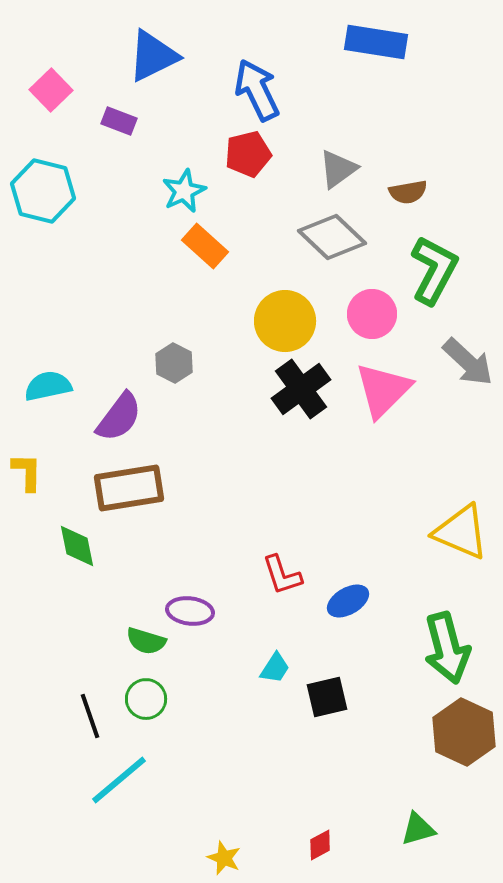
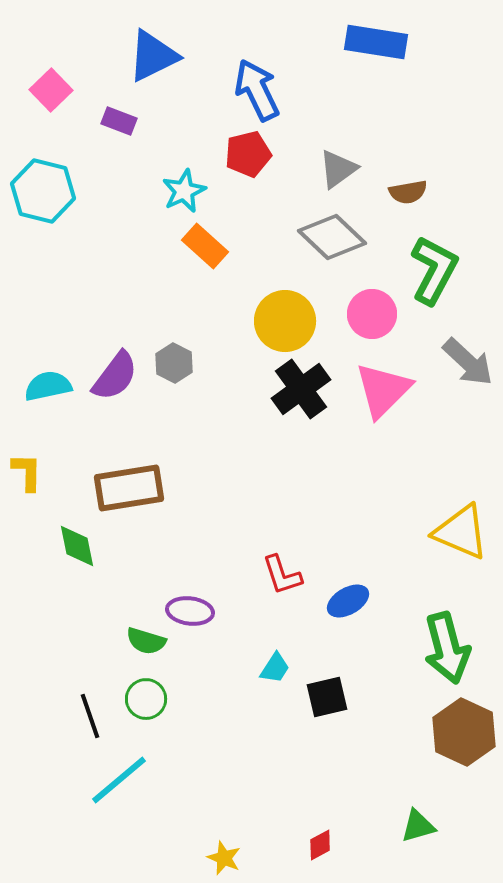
purple semicircle: moved 4 px left, 41 px up
green triangle: moved 3 px up
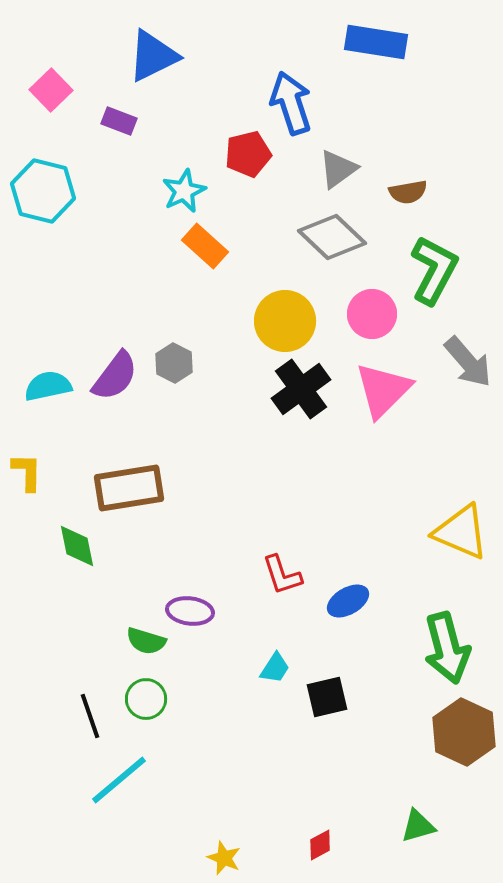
blue arrow: moved 34 px right, 13 px down; rotated 8 degrees clockwise
gray arrow: rotated 6 degrees clockwise
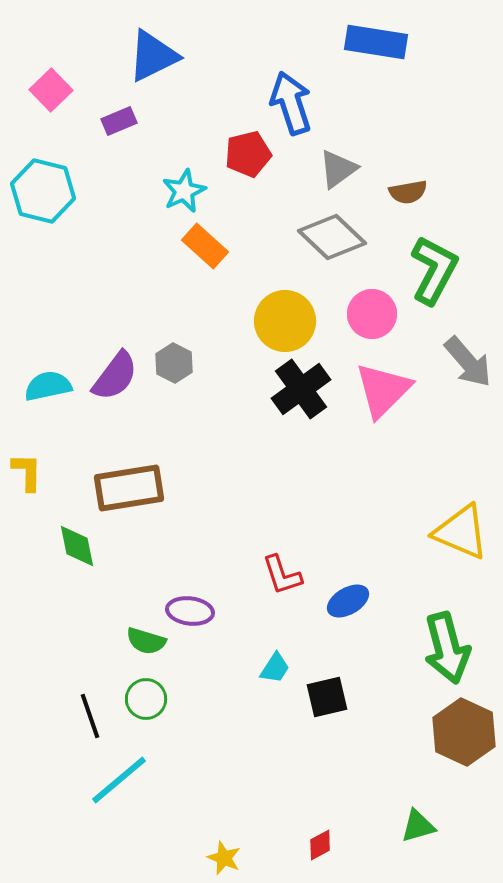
purple rectangle: rotated 44 degrees counterclockwise
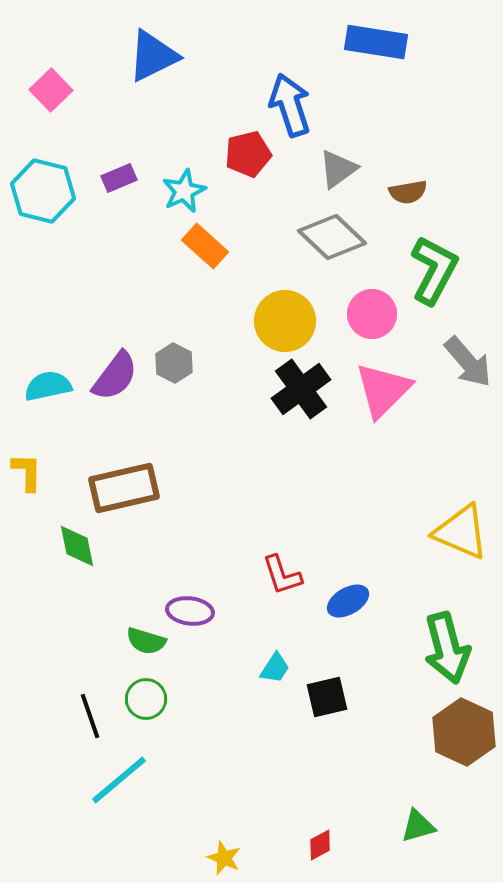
blue arrow: moved 1 px left, 2 px down
purple rectangle: moved 57 px down
brown rectangle: moved 5 px left; rotated 4 degrees counterclockwise
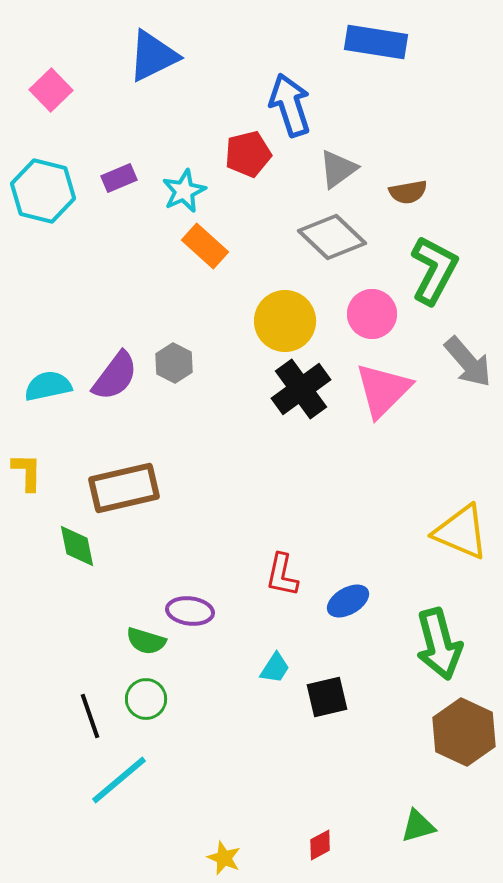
red L-shape: rotated 30 degrees clockwise
green arrow: moved 8 px left, 4 px up
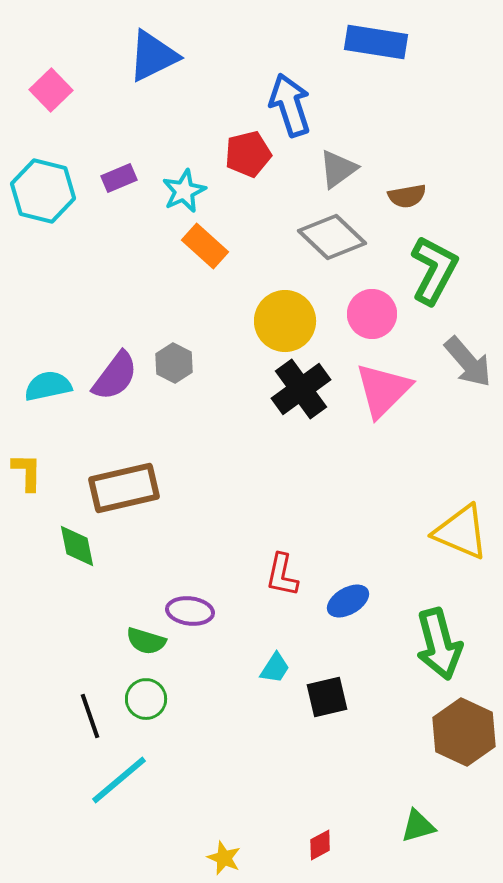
brown semicircle: moved 1 px left, 4 px down
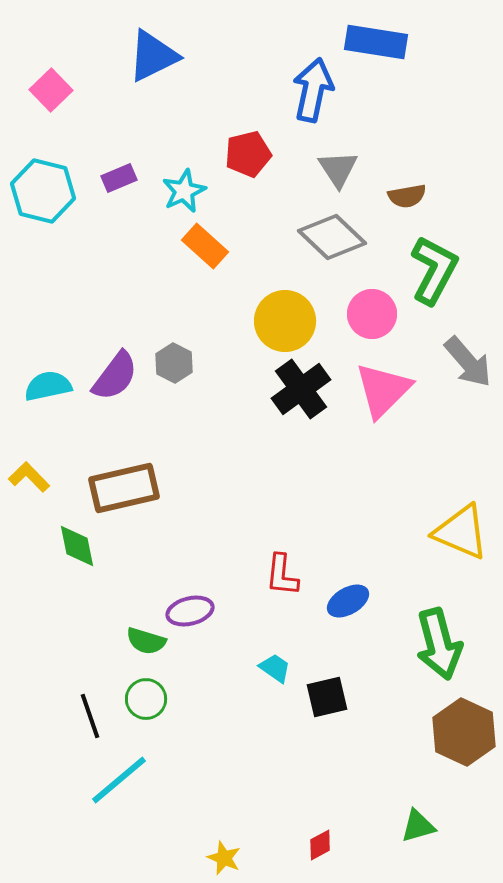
blue arrow: moved 23 px right, 15 px up; rotated 30 degrees clockwise
gray triangle: rotated 27 degrees counterclockwise
yellow L-shape: moved 2 px right, 5 px down; rotated 45 degrees counterclockwise
red L-shape: rotated 6 degrees counterclockwise
purple ellipse: rotated 21 degrees counterclockwise
cyan trapezoid: rotated 88 degrees counterclockwise
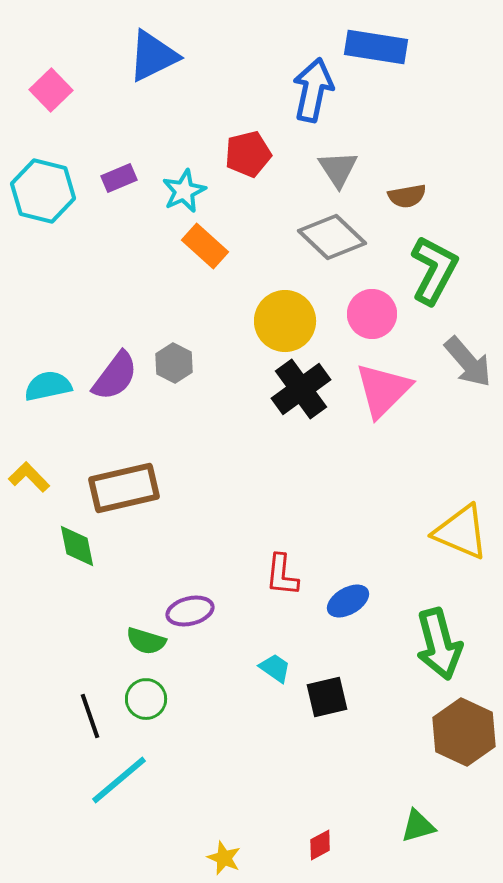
blue rectangle: moved 5 px down
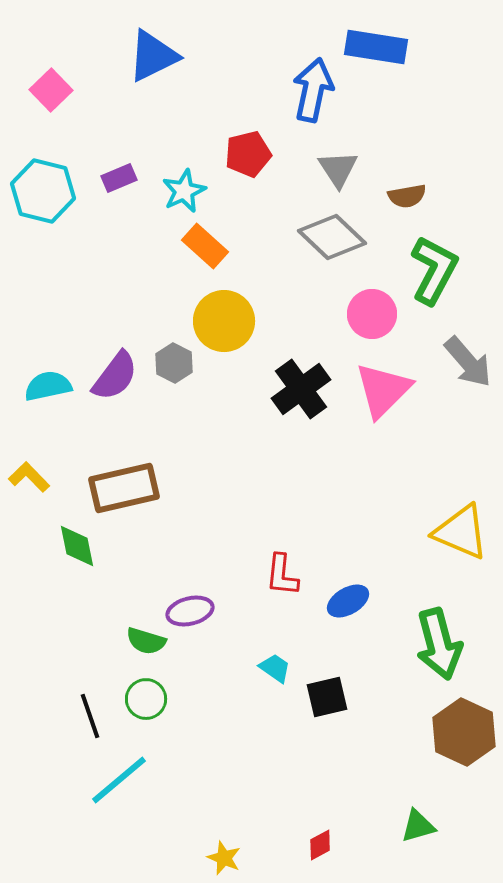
yellow circle: moved 61 px left
